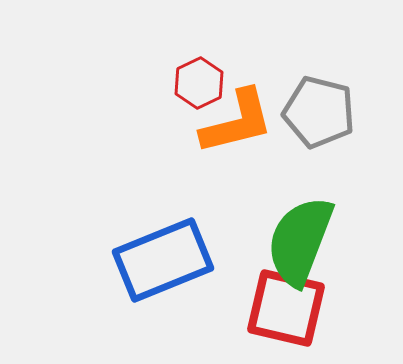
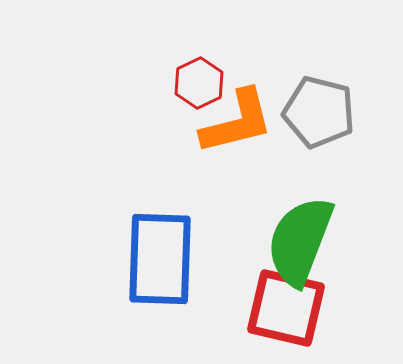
blue rectangle: moved 3 px left, 1 px up; rotated 66 degrees counterclockwise
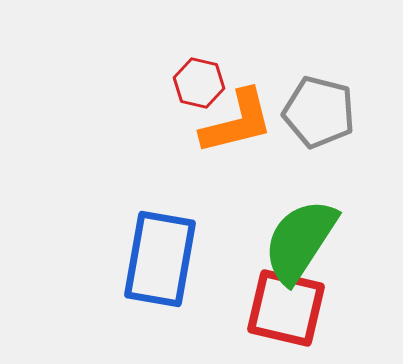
red hexagon: rotated 21 degrees counterclockwise
green semicircle: rotated 12 degrees clockwise
blue rectangle: rotated 8 degrees clockwise
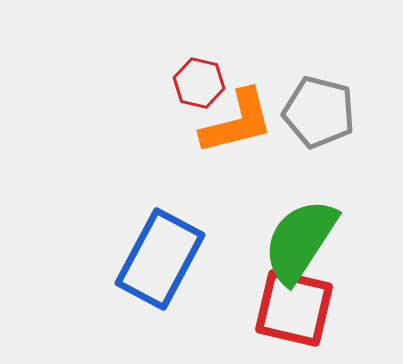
blue rectangle: rotated 18 degrees clockwise
red square: moved 8 px right
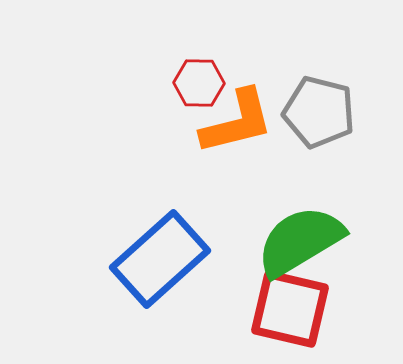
red hexagon: rotated 12 degrees counterclockwise
green semicircle: rotated 26 degrees clockwise
blue rectangle: rotated 20 degrees clockwise
red square: moved 4 px left, 1 px down
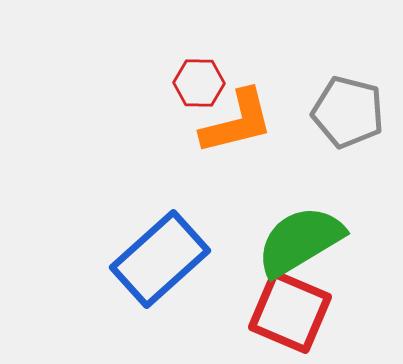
gray pentagon: moved 29 px right
red square: moved 3 px down; rotated 10 degrees clockwise
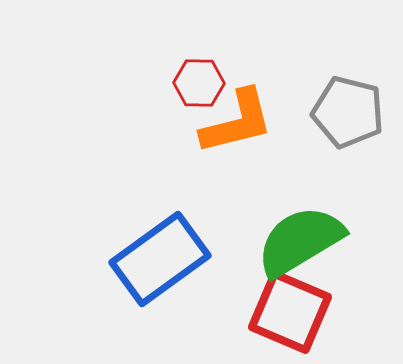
blue rectangle: rotated 6 degrees clockwise
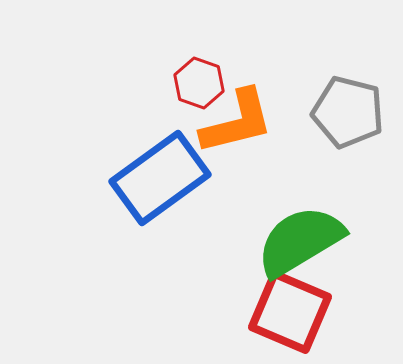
red hexagon: rotated 18 degrees clockwise
blue rectangle: moved 81 px up
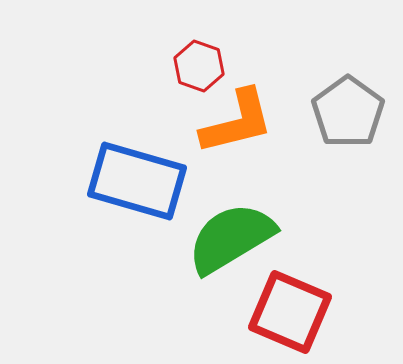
red hexagon: moved 17 px up
gray pentagon: rotated 22 degrees clockwise
blue rectangle: moved 23 px left, 3 px down; rotated 52 degrees clockwise
green semicircle: moved 69 px left, 3 px up
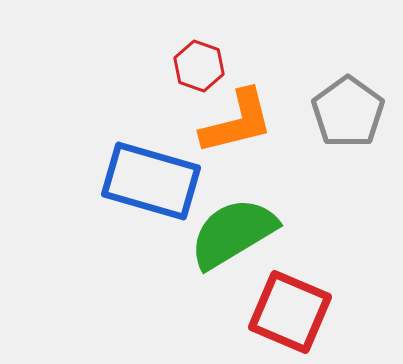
blue rectangle: moved 14 px right
green semicircle: moved 2 px right, 5 px up
